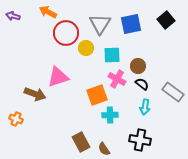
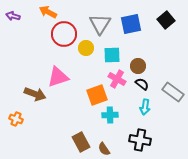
red circle: moved 2 px left, 1 px down
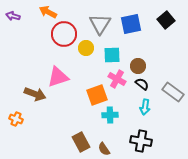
black cross: moved 1 px right, 1 px down
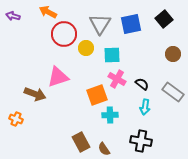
black square: moved 2 px left, 1 px up
brown circle: moved 35 px right, 12 px up
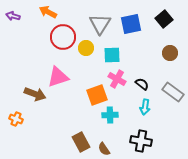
red circle: moved 1 px left, 3 px down
brown circle: moved 3 px left, 1 px up
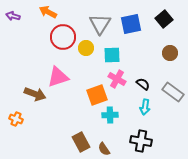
black semicircle: moved 1 px right
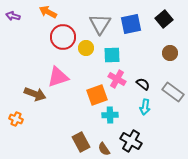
black cross: moved 10 px left; rotated 20 degrees clockwise
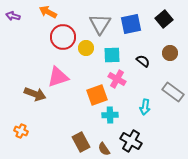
black semicircle: moved 23 px up
orange cross: moved 5 px right, 12 px down
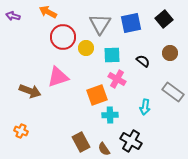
blue square: moved 1 px up
brown arrow: moved 5 px left, 3 px up
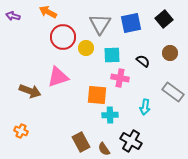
pink cross: moved 3 px right, 1 px up; rotated 18 degrees counterclockwise
orange square: rotated 25 degrees clockwise
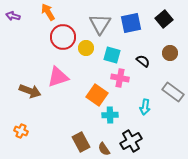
orange arrow: rotated 30 degrees clockwise
cyan square: rotated 18 degrees clockwise
orange square: rotated 30 degrees clockwise
black cross: rotated 30 degrees clockwise
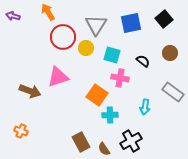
gray triangle: moved 4 px left, 1 px down
